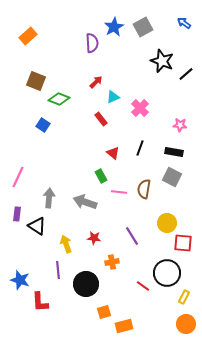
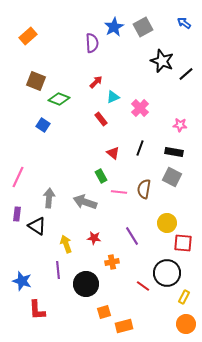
blue star at (20, 280): moved 2 px right, 1 px down
red L-shape at (40, 302): moved 3 px left, 8 px down
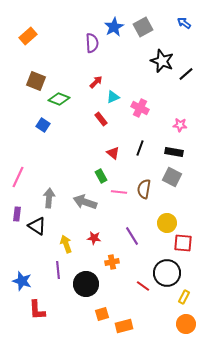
pink cross at (140, 108): rotated 18 degrees counterclockwise
orange square at (104, 312): moved 2 px left, 2 px down
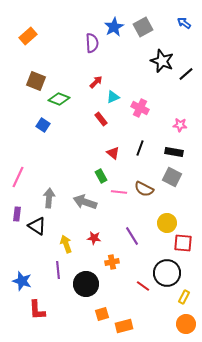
brown semicircle at (144, 189): rotated 72 degrees counterclockwise
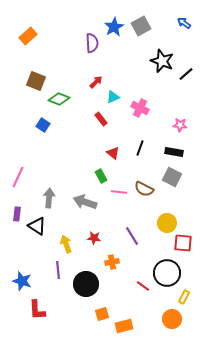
gray square at (143, 27): moved 2 px left, 1 px up
orange circle at (186, 324): moved 14 px left, 5 px up
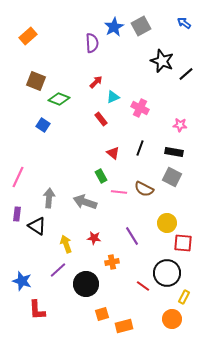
purple line at (58, 270): rotated 54 degrees clockwise
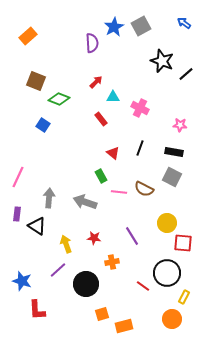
cyan triangle at (113, 97): rotated 24 degrees clockwise
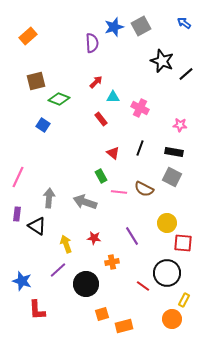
blue star at (114, 27): rotated 12 degrees clockwise
brown square at (36, 81): rotated 36 degrees counterclockwise
yellow rectangle at (184, 297): moved 3 px down
